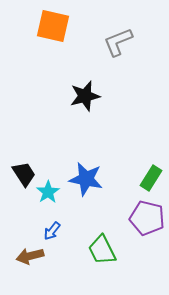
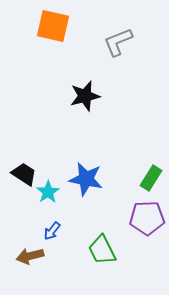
black trapezoid: rotated 24 degrees counterclockwise
purple pentagon: rotated 16 degrees counterclockwise
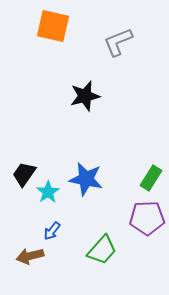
black trapezoid: rotated 88 degrees counterclockwise
green trapezoid: rotated 112 degrees counterclockwise
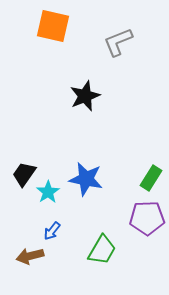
black star: rotated 8 degrees counterclockwise
green trapezoid: rotated 12 degrees counterclockwise
